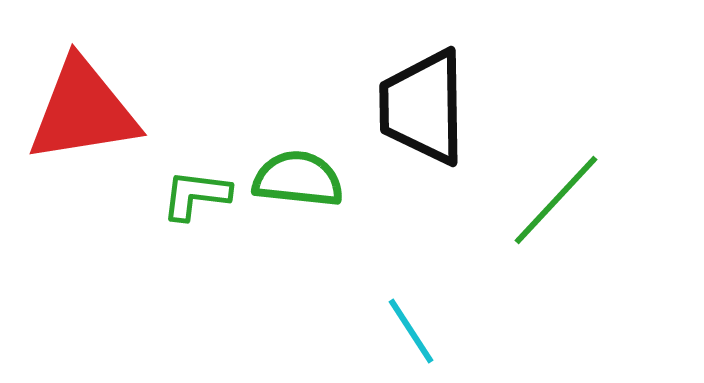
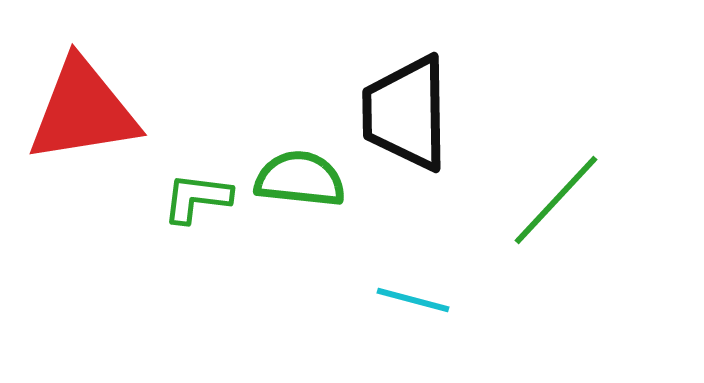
black trapezoid: moved 17 px left, 6 px down
green semicircle: moved 2 px right
green L-shape: moved 1 px right, 3 px down
cyan line: moved 2 px right, 31 px up; rotated 42 degrees counterclockwise
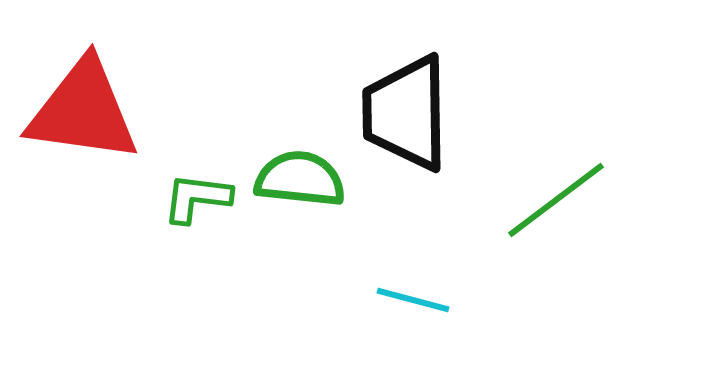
red triangle: rotated 17 degrees clockwise
green line: rotated 10 degrees clockwise
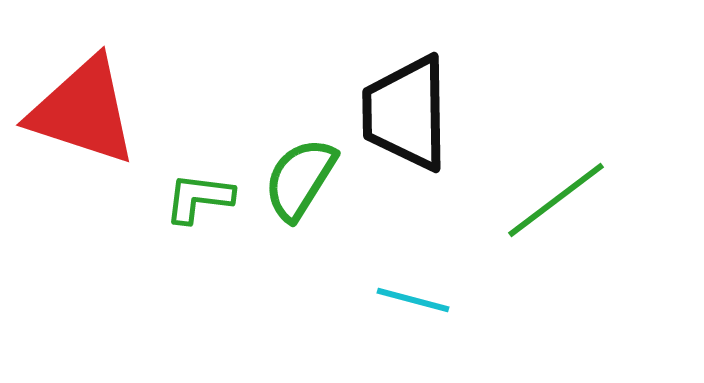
red triangle: rotated 10 degrees clockwise
green semicircle: rotated 64 degrees counterclockwise
green L-shape: moved 2 px right
